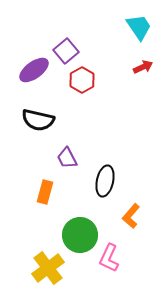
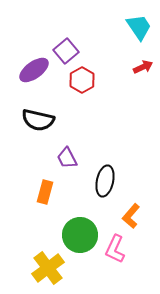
pink L-shape: moved 6 px right, 9 px up
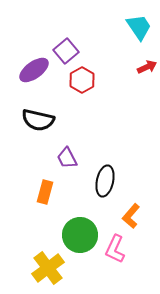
red arrow: moved 4 px right
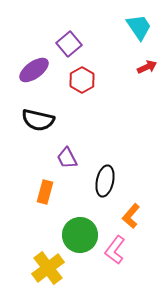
purple square: moved 3 px right, 7 px up
pink L-shape: moved 1 px down; rotated 12 degrees clockwise
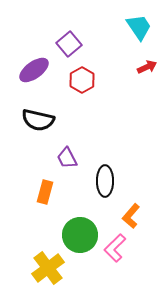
black ellipse: rotated 12 degrees counterclockwise
pink L-shape: moved 2 px up; rotated 8 degrees clockwise
